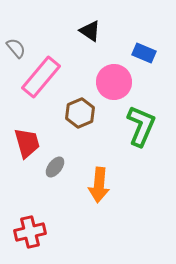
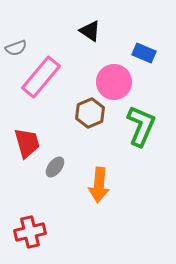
gray semicircle: rotated 110 degrees clockwise
brown hexagon: moved 10 px right
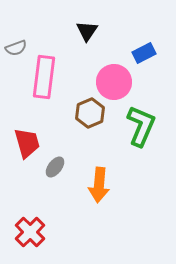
black triangle: moved 3 px left; rotated 30 degrees clockwise
blue rectangle: rotated 50 degrees counterclockwise
pink rectangle: moved 3 px right; rotated 33 degrees counterclockwise
red cross: rotated 32 degrees counterclockwise
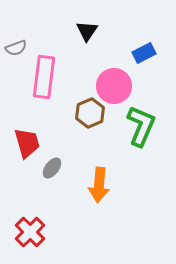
pink circle: moved 4 px down
gray ellipse: moved 3 px left, 1 px down
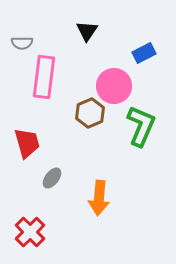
gray semicircle: moved 6 px right, 5 px up; rotated 20 degrees clockwise
gray ellipse: moved 10 px down
orange arrow: moved 13 px down
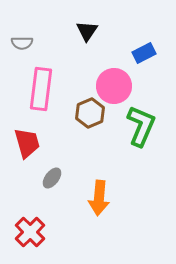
pink rectangle: moved 3 px left, 12 px down
